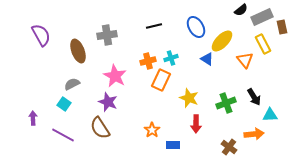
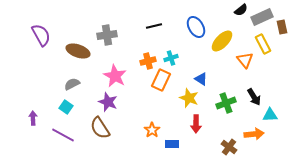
brown ellipse: rotated 50 degrees counterclockwise
blue triangle: moved 6 px left, 20 px down
cyan square: moved 2 px right, 3 px down
blue rectangle: moved 1 px left, 1 px up
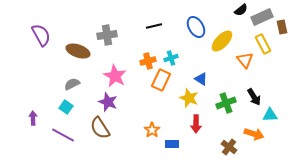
orange arrow: rotated 24 degrees clockwise
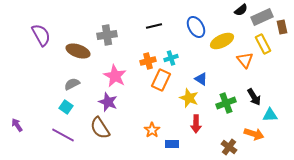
yellow ellipse: rotated 20 degrees clockwise
purple arrow: moved 16 px left, 7 px down; rotated 32 degrees counterclockwise
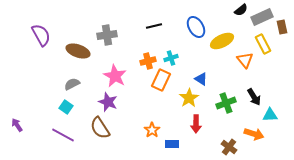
yellow star: rotated 18 degrees clockwise
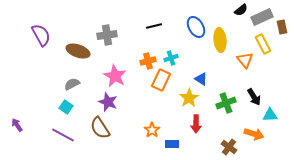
yellow ellipse: moved 2 px left, 1 px up; rotated 70 degrees counterclockwise
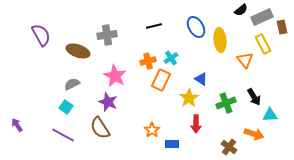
cyan cross: rotated 16 degrees counterclockwise
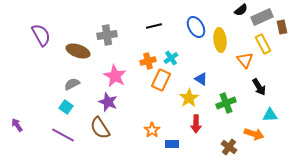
black arrow: moved 5 px right, 10 px up
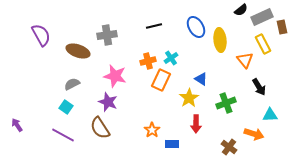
pink star: rotated 15 degrees counterclockwise
